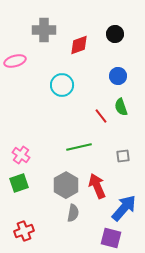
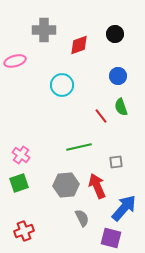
gray square: moved 7 px left, 6 px down
gray hexagon: rotated 25 degrees clockwise
gray semicircle: moved 9 px right, 5 px down; rotated 36 degrees counterclockwise
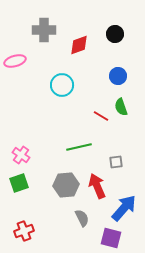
red line: rotated 21 degrees counterclockwise
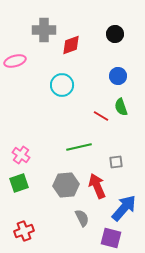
red diamond: moved 8 px left
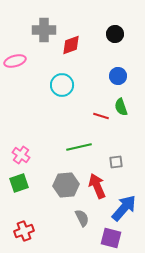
red line: rotated 14 degrees counterclockwise
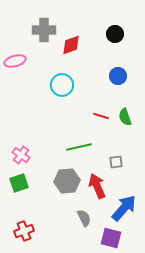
green semicircle: moved 4 px right, 10 px down
gray hexagon: moved 1 px right, 4 px up
gray semicircle: moved 2 px right
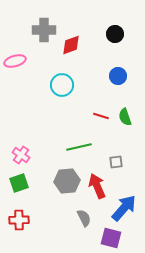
red cross: moved 5 px left, 11 px up; rotated 18 degrees clockwise
